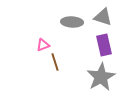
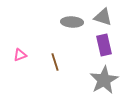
pink triangle: moved 23 px left, 10 px down
gray star: moved 3 px right, 3 px down
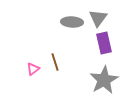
gray triangle: moved 5 px left, 1 px down; rotated 48 degrees clockwise
purple rectangle: moved 2 px up
pink triangle: moved 13 px right, 14 px down; rotated 16 degrees counterclockwise
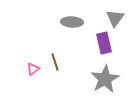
gray triangle: moved 17 px right
gray star: moved 1 px right, 1 px up
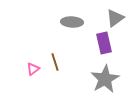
gray triangle: rotated 18 degrees clockwise
